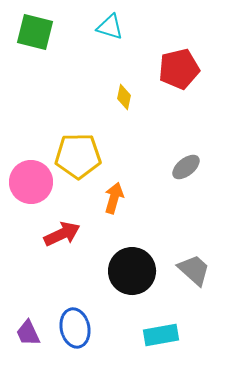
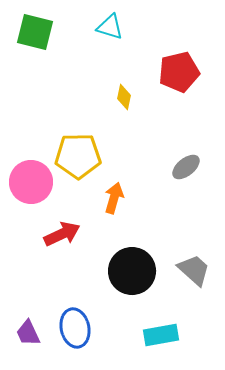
red pentagon: moved 3 px down
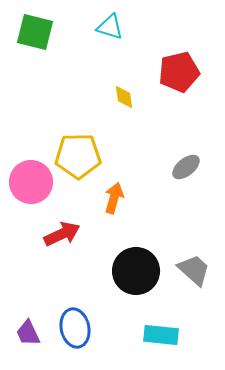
yellow diamond: rotated 20 degrees counterclockwise
black circle: moved 4 px right
cyan rectangle: rotated 16 degrees clockwise
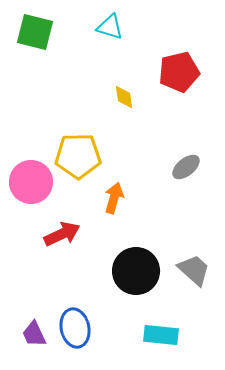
purple trapezoid: moved 6 px right, 1 px down
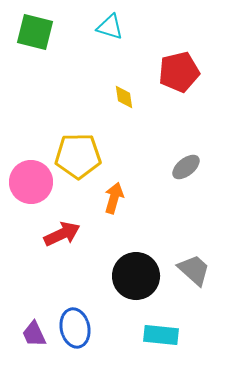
black circle: moved 5 px down
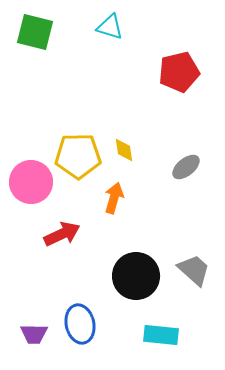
yellow diamond: moved 53 px down
blue ellipse: moved 5 px right, 4 px up
purple trapezoid: rotated 64 degrees counterclockwise
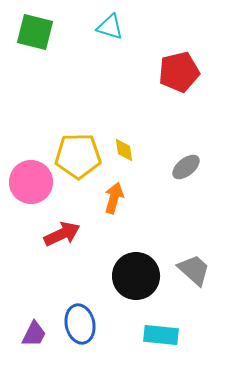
purple trapezoid: rotated 64 degrees counterclockwise
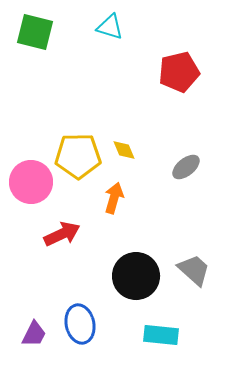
yellow diamond: rotated 15 degrees counterclockwise
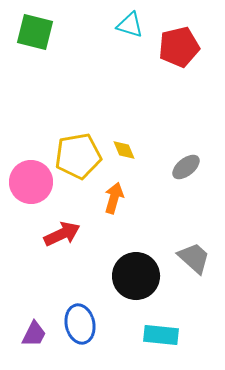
cyan triangle: moved 20 px right, 2 px up
red pentagon: moved 25 px up
yellow pentagon: rotated 9 degrees counterclockwise
gray trapezoid: moved 12 px up
